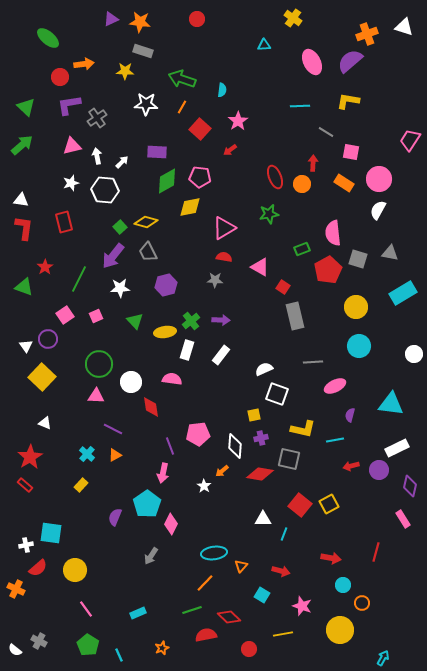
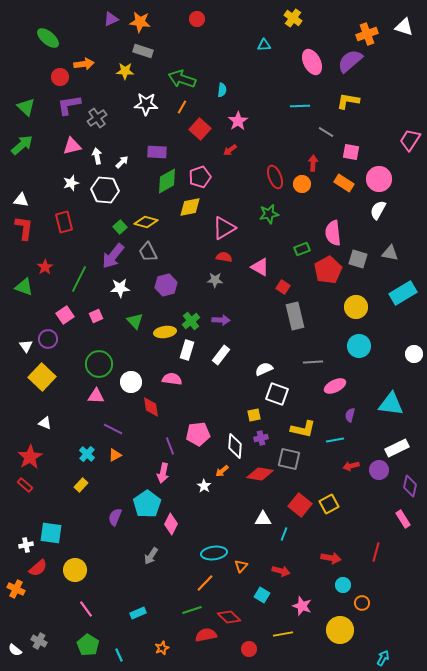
pink pentagon at (200, 177): rotated 25 degrees counterclockwise
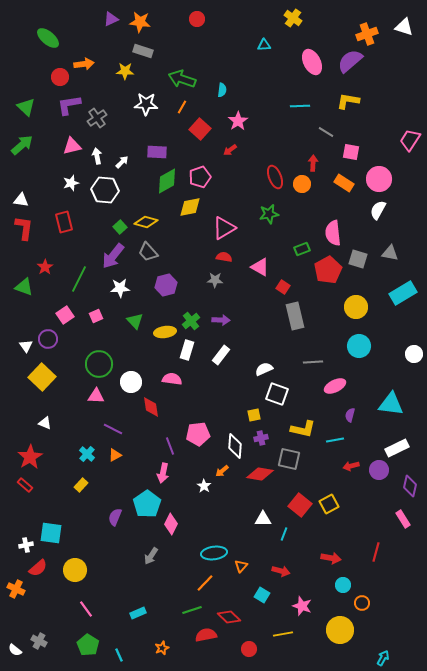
gray trapezoid at (148, 252): rotated 15 degrees counterclockwise
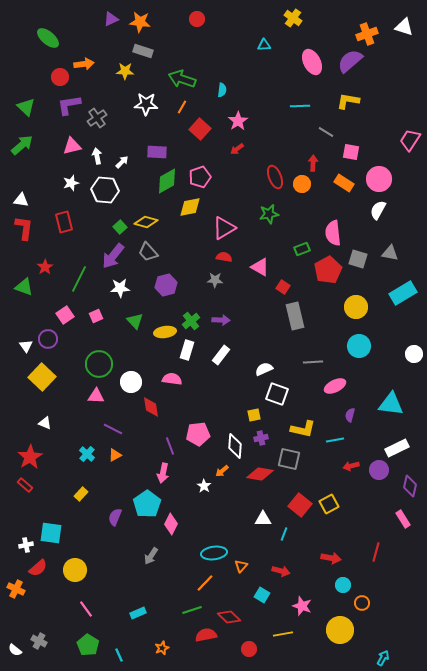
red arrow at (230, 150): moved 7 px right, 1 px up
yellow rectangle at (81, 485): moved 9 px down
